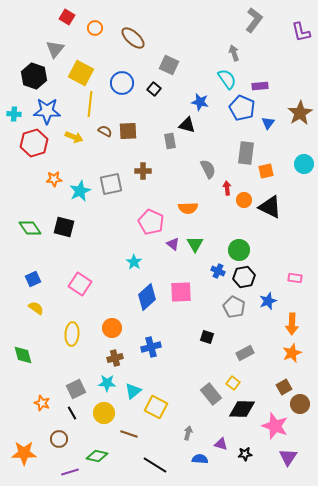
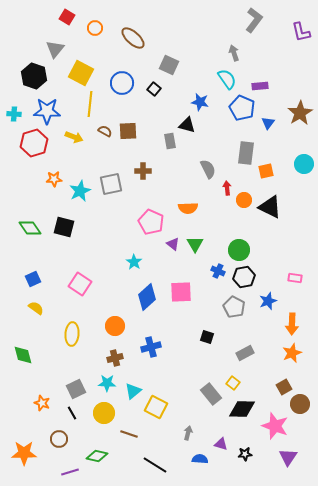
orange circle at (112, 328): moved 3 px right, 2 px up
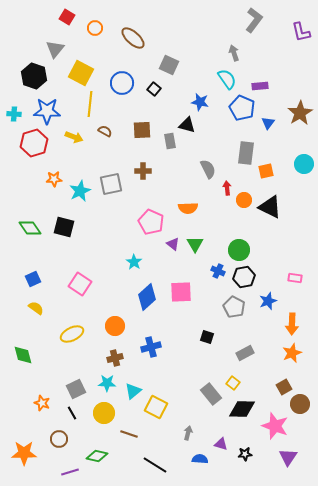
brown square at (128, 131): moved 14 px right, 1 px up
yellow ellipse at (72, 334): rotated 60 degrees clockwise
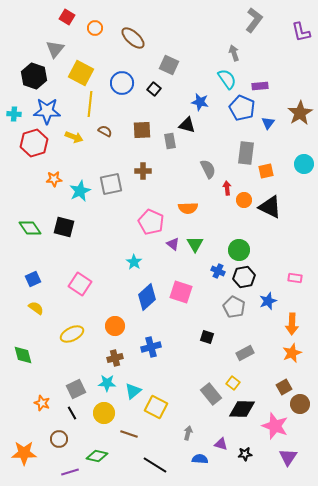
pink square at (181, 292): rotated 20 degrees clockwise
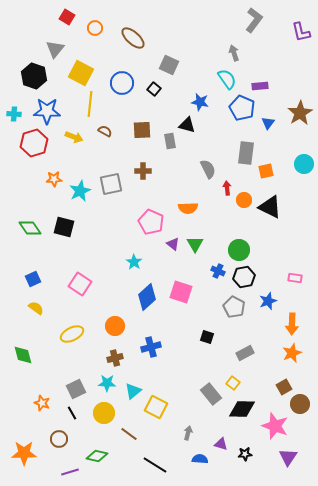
brown line at (129, 434): rotated 18 degrees clockwise
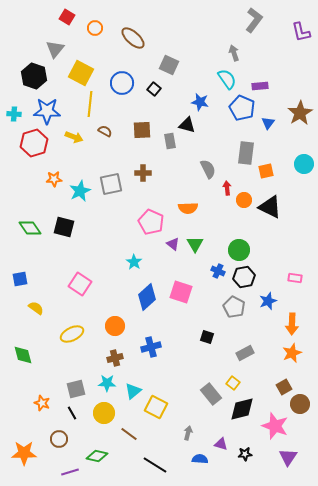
brown cross at (143, 171): moved 2 px down
blue square at (33, 279): moved 13 px left; rotated 14 degrees clockwise
gray square at (76, 389): rotated 12 degrees clockwise
black diamond at (242, 409): rotated 16 degrees counterclockwise
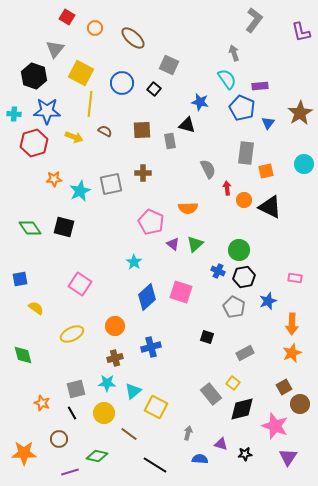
green triangle at (195, 244): rotated 18 degrees clockwise
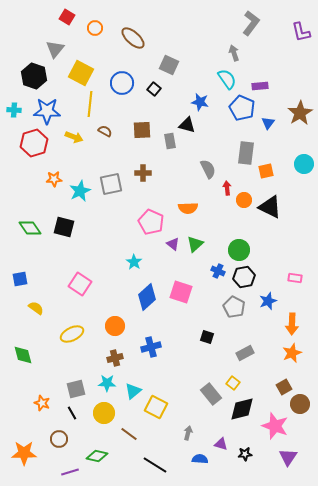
gray L-shape at (254, 20): moved 3 px left, 3 px down
cyan cross at (14, 114): moved 4 px up
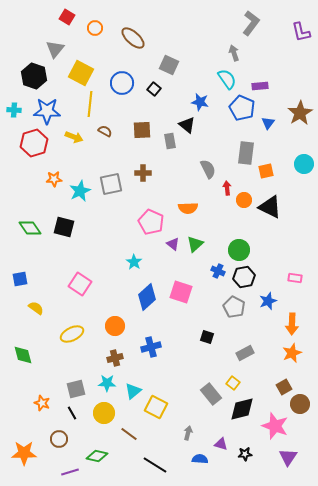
black triangle at (187, 125): rotated 24 degrees clockwise
